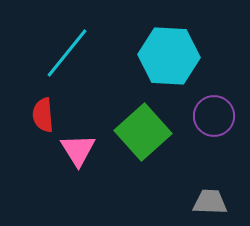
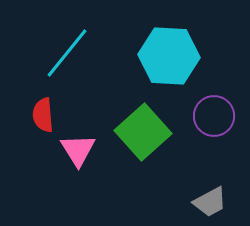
gray trapezoid: rotated 150 degrees clockwise
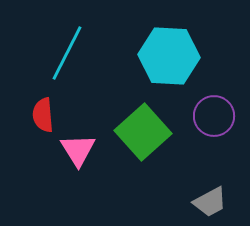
cyan line: rotated 12 degrees counterclockwise
